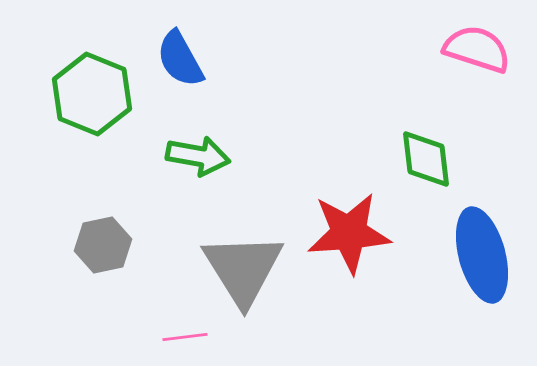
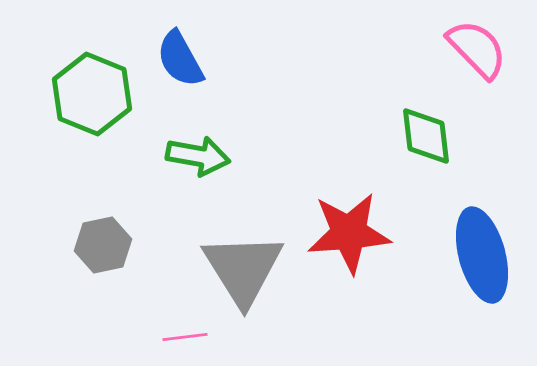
pink semicircle: rotated 28 degrees clockwise
green diamond: moved 23 px up
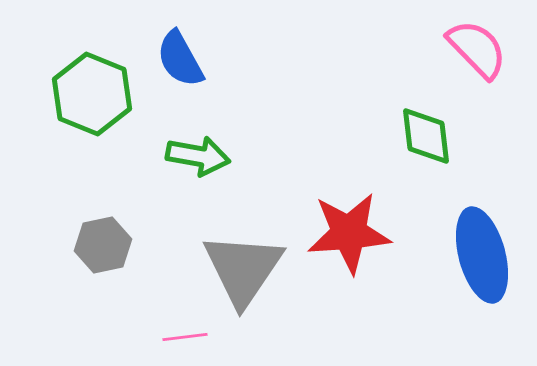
gray triangle: rotated 6 degrees clockwise
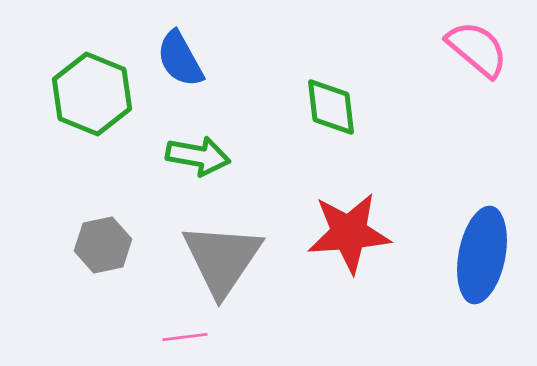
pink semicircle: rotated 6 degrees counterclockwise
green diamond: moved 95 px left, 29 px up
blue ellipse: rotated 26 degrees clockwise
gray triangle: moved 21 px left, 10 px up
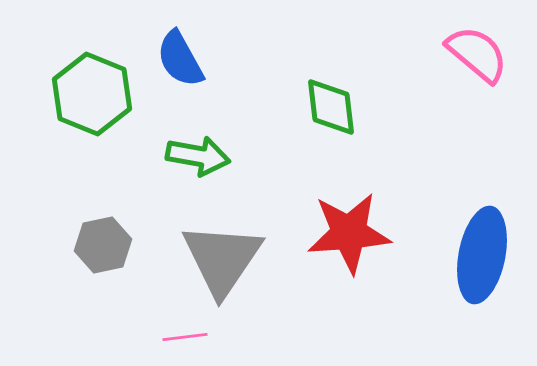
pink semicircle: moved 5 px down
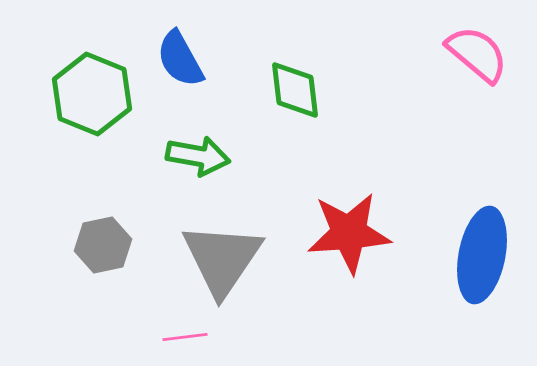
green diamond: moved 36 px left, 17 px up
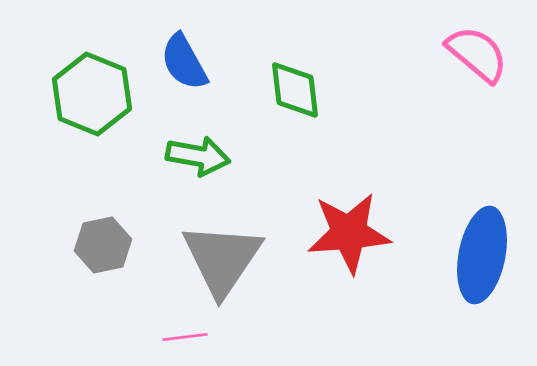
blue semicircle: moved 4 px right, 3 px down
